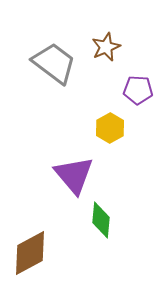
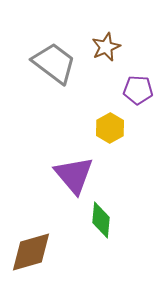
brown diamond: moved 1 px right, 1 px up; rotated 12 degrees clockwise
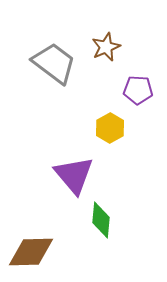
brown diamond: rotated 15 degrees clockwise
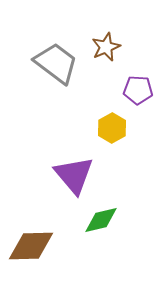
gray trapezoid: moved 2 px right
yellow hexagon: moved 2 px right
green diamond: rotated 72 degrees clockwise
brown diamond: moved 6 px up
